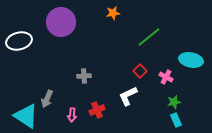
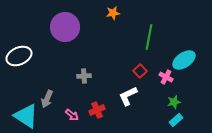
purple circle: moved 4 px right, 5 px down
green line: rotated 40 degrees counterclockwise
white ellipse: moved 15 px down; rotated 10 degrees counterclockwise
cyan ellipse: moved 7 px left; rotated 45 degrees counterclockwise
pink arrow: rotated 56 degrees counterclockwise
cyan rectangle: rotated 72 degrees clockwise
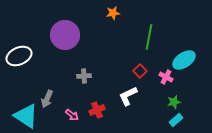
purple circle: moved 8 px down
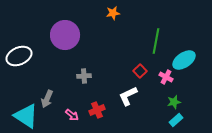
green line: moved 7 px right, 4 px down
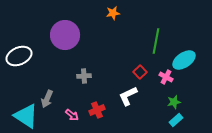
red square: moved 1 px down
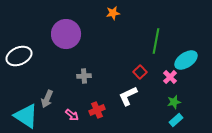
purple circle: moved 1 px right, 1 px up
cyan ellipse: moved 2 px right
pink cross: moved 4 px right; rotated 16 degrees clockwise
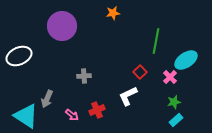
purple circle: moved 4 px left, 8 px up
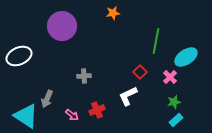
cyan ellipse: moved 3 px up
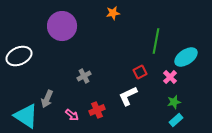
red square: rotated 16 degrees clockwise
gray cross: rotated 24 degrees counterclockwise
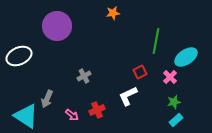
purple circle: moved 5 px left
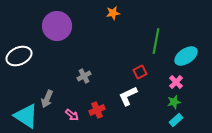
cyan ellipse: moved 1 px up
pink cross: moved 6 px right, 5 px down
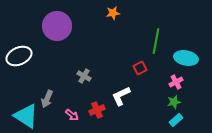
cyan ellipse: moved 2 px down; rotated 45 degrees clockwise
red square: moved 4 px up
gray cross: rotated 32 degrees counterclockwise
pink cross: rotated 16 degrees clockwise
white L-shape: moved 7 px left
